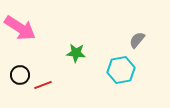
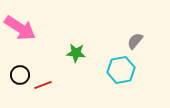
gray semicircle: moved 2 px left, 1 px down
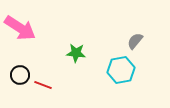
red line: rotated 42 degrees clockwise
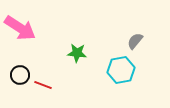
green star: moved 1 px right
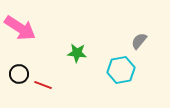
gray semicircle: moved 4 px right
black circle: moved 1 px left, 1 px up
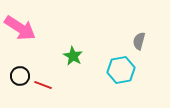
gray semicircle: rotated 24 degrees counterclockwise
green star: moved 4 px left, 3 px down; rotated 24 degrees clockwise
black circle: moved 1 px right, 2 px down
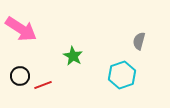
pink arrow: moved 1 px right, 1 px down
cyan hexagon: moved 1 px right, 5 px down; rotated 8 degrees counterclockwise
red line: rotated 42 degrees counterclockwise
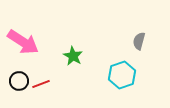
pink arrow: moved 2 px right, 13 px down
black circle: moved 1 px left, 5 px down
red line: moved 2 px left, 1 px up
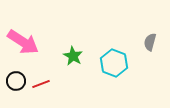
gray semicircle: moved 11 px right, 1 px down
cyan hexagon: moved 8 px left, 12 px up; rotated 20 degrees counterclockwise
black circle: moved 3 px left
